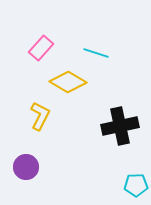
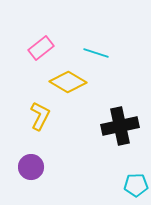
pink rectangle: rotated 10 degrees clockwise
purple circle: moved 5 px right
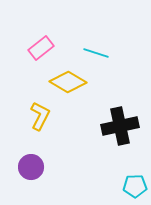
cyan pentagon: moved 1 px left, 1 px down
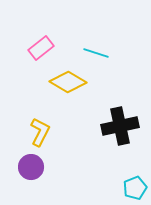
yellow L-shape: moved 16 px down
cyan pentagon: moved 2 px down; rotated 20 degrees counterclockwise
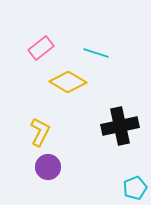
purple circle: moved 17 px right
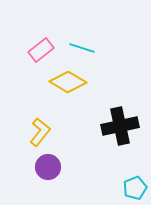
pink rectangle: moved 2 px down
cyan line: moved 14 px left, 5 px up
yellow L-shape: rotated 12 degrees clockwise
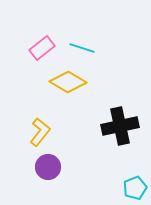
pink rectangle: moved 1 px right, 2 px up
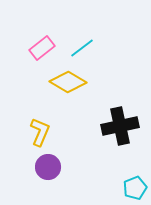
cyan line: rotated 55 degrees counterclockwise
yellow L-shape: rotated 16 degrees counterclockwise
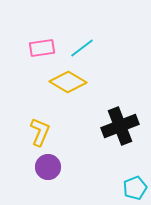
pink rectangle: rotated 30 degrees clockwise
black cross: rotated 9 degrees counterclockwise
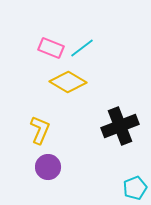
pink rectangle: moved 9 px right; rotated 30 degrees clockwise
yellow L-shape: moved 2 px up
